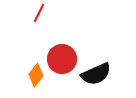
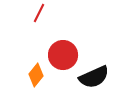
red circle: moved 1 px right, 4 px up
black semicircle: moved 2 px left, 3 px down
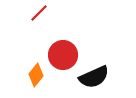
red line: rotated 18 degrees clockwise
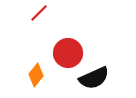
red circle: moved 5 px right, 2 px up
black semicircle: moved 1 px down
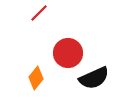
orange diamond: moved 3 px down
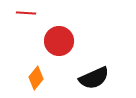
red line: moved 13 px left; rotated 48 degrees clockwise
red circle: moved 9 px left, 12 px up
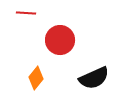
red circle: moved 1 px right, 1 px up
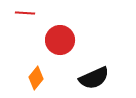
red line: moved 1 px left
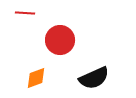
orange diamond: rotated 30 degrees clockwise
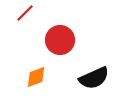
red line: rotated 48 degrees counterclockwise
orange diamond: moved 1 px up
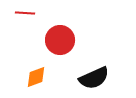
red line: rotated 48 degrees clockwise
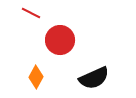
red line: moved 6 px right; rotated 24 degrees clockwise
orange diamond: rotated 40 degrees counterclockwise
